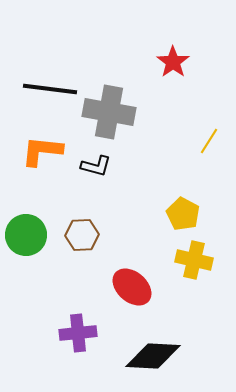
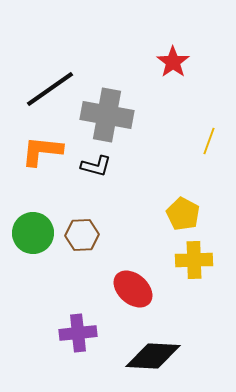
black line: rotated 42 degrees counterclockwise
gray cross: moved 2 px left, 3 px down
yellow line: rotated 12 degrees counterclockwise
green circle: moved 7 px right, 2 px up
yellow cross: rotated 15 degrees counterclockwise
red ellipse: moved 1 px right, 2 px down
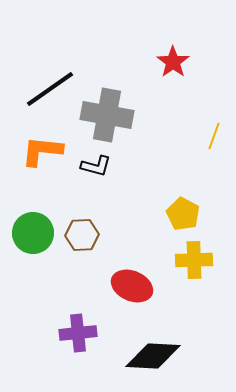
yellow line: moved 5 px right, 5 px up
red ellipse: moved 1 px left, 3 px up; rotated 18 degrees counterclockwise
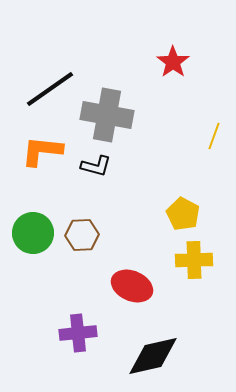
black diamond: rotated 16 degrees counterclockwise
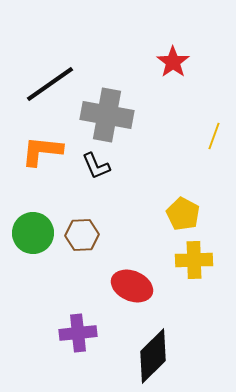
black line: moved 5 px up
black L-shape: rotated 52 degrees clockwise
black diamond: rotated 32 degrees counterclockwise
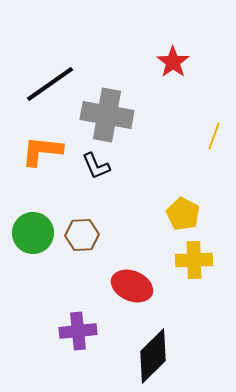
purple cross: moved 2 px up
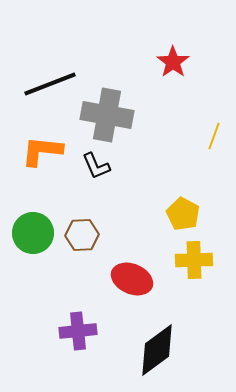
black line: rotated 14 degrees clockwise
red ellipse: moved 7 px up
black diamond: moved 4 px right, 6 px up; rotated 8 degrees clockwise
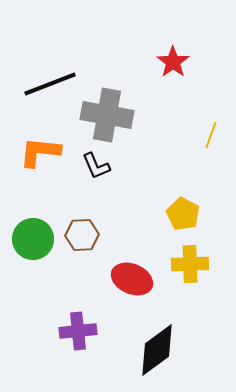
yellow line: moved 3 px left, 1 px up
orange L-shape: moved 2 px left, 1 px down
green circle: moved 6 px down
yellow cross: moved 4 px left, 4 px down
